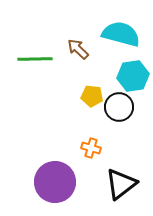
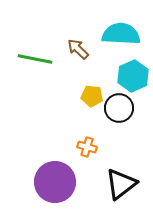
cyan semicircle: rotated 12 degrees counterclockwise
green line: rotated 12 degrees clockwise
cyan hexagon: rotated 16 degrees counterclockwise
black circle: moved 1 px down
orange cross: moved 4 px left, 1 px up
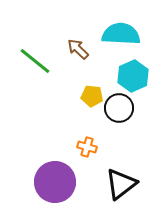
green line: moved 2 px down; rotated 28 degrees clockwise
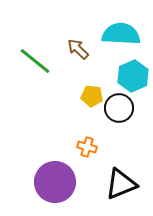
black triangle: rotated 16 degrees clockwise
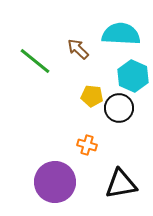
cyan hexagon: rotated 12 degrees counterclockwise
orange cross: moved 2 px up
black triangle: rotated 12 degrees clockwise
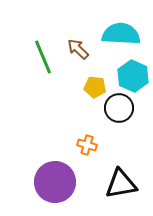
green line: moved 8 px right, 4 px up; rotated 28 degrees clockwise
yellow pentagon: moved 3 px right, 9 px up
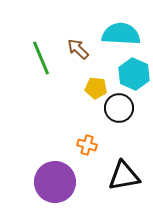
green line: moved 2 px left, 1 px down
cyan hexagon: moved 1 px right, 2 px up
yellow pentagon: moved 1 px right, 1 px down
black triangle: moved 3 px right, 8 px up
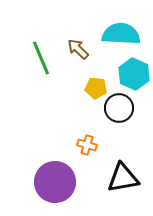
black triangle: moved 1 px left, 2 px down
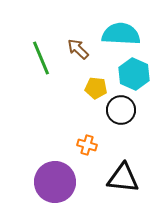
black circle: moved 2 px right, 2 px down
black triangle: rotated 16 degrees clockwise
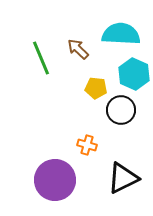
black triangle: rotated 32 degrees counterclockwise
purple circle: moved 2 px up
